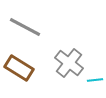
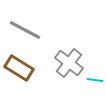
gray line: moved 3 px down
cyan line: rotated 14 degrees clockwise
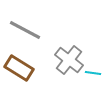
gray cross: moved 3 px up
cyan line: moved 2 px left, 7 px up
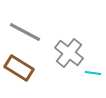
gray line: moved 2 px down
gray cross: moved 7 px up
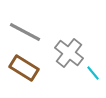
brown rectangle: moved 5 px right
cyan line: rotated 42 degrees clockwise
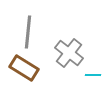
gray line: moved 3 px right; rotated 68 degrees clockwise
cyan line: moved 2 px down; rotated 49 degrees counterclockwise
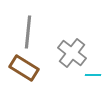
gray cross: moved 3 px right
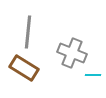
gray cross: rotated 16 degrees counterclockwise
